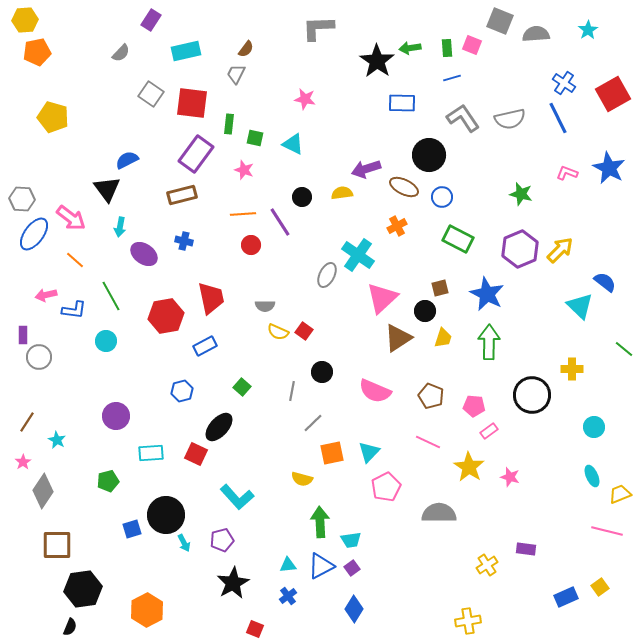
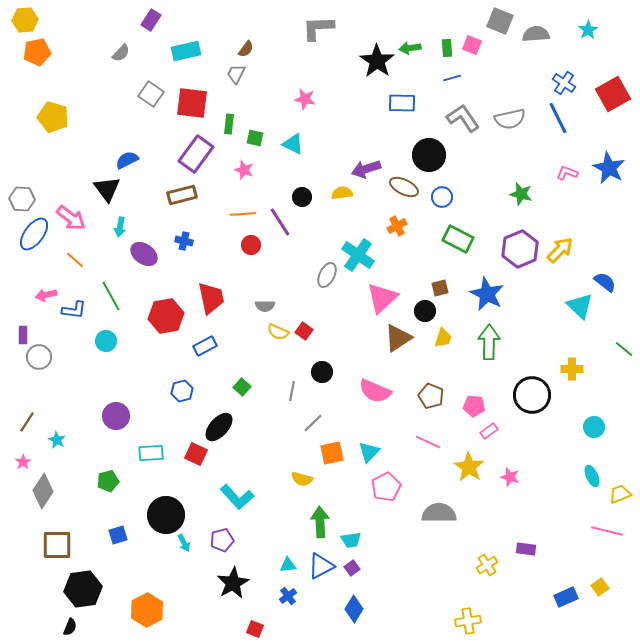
blue square at (132, 529): moved 14 px left, 6 px down
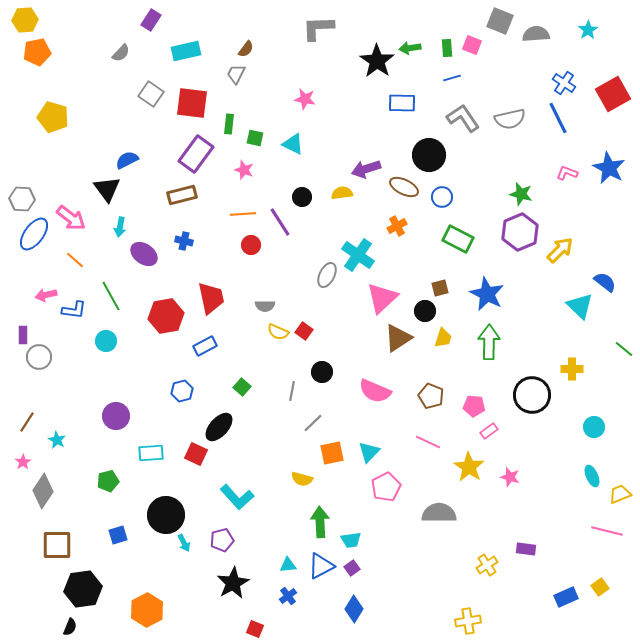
purple hexagon at (520, 249): moved 17 px up
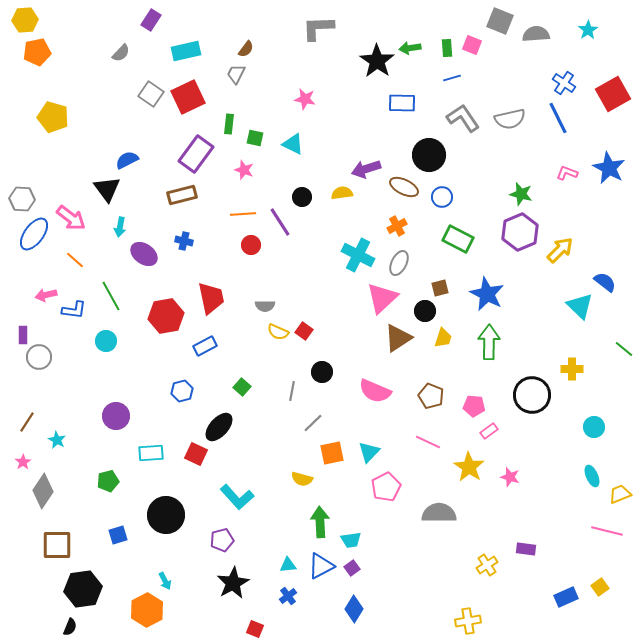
red square at (192, 103): moved 4 px left, 6 px up; rotated 32 degrees counterclockwise
cyan cross at (358, 255): rotated 8 degrees counterclockwise
gray ellipse at (327, 275): moved 72 px right, 12 px up
cyan arrow at (184, 543): moved 19 px left, 38 px down
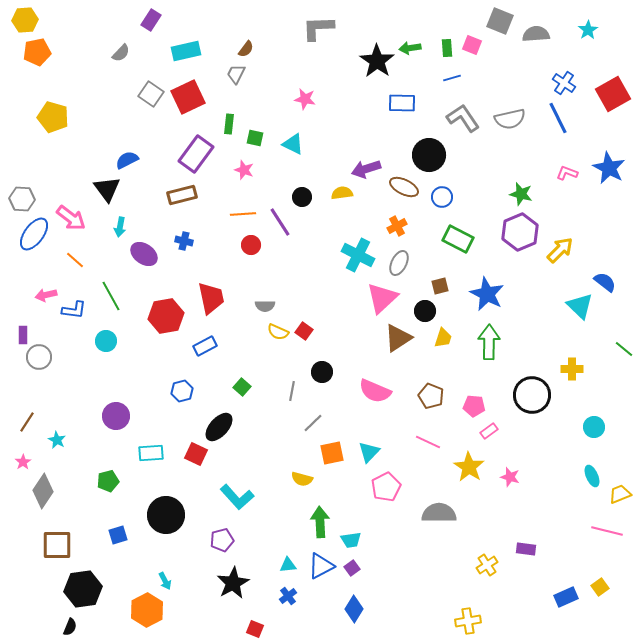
brown square at (440, 288): moved 2 px up
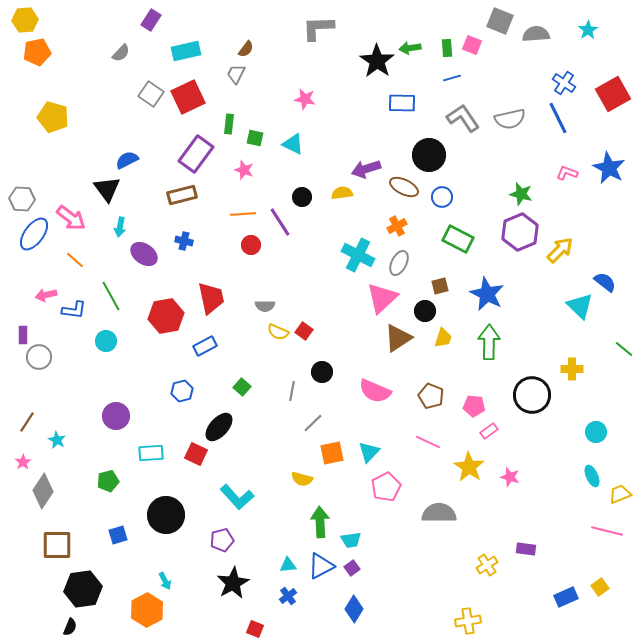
cyan circle at (594, 427): moved 2 px right, 5 px down
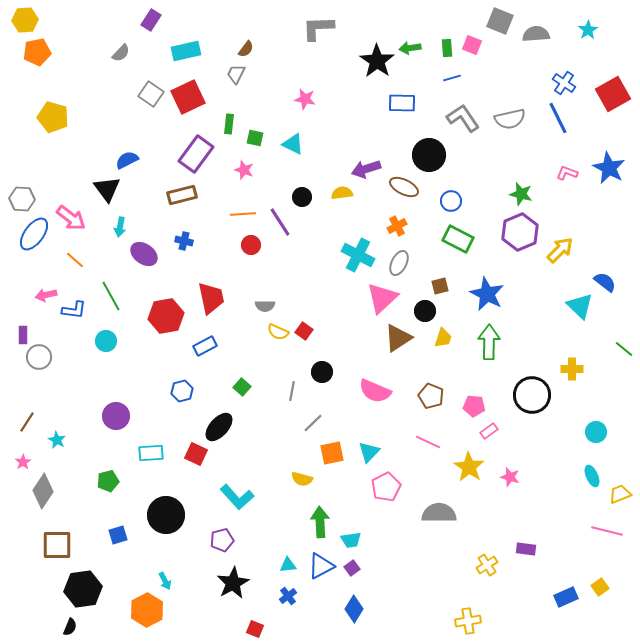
blue circle at (442, 197): moved 9 px right, 4 px down
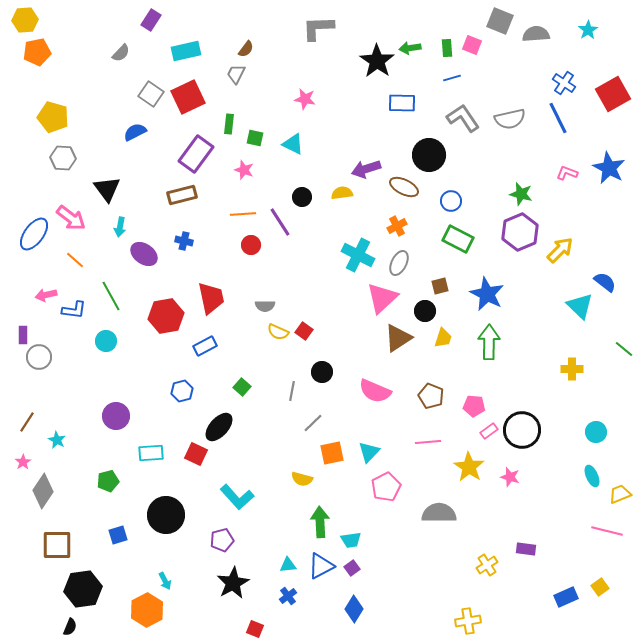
blue semicircle at (127, 160): moved 8 px right, 28 px up
gray hexagon at (22, 199): moved 41 px right, 41 px up
black circle at (532, 395): moved 10 px left, 35 px down
pink line at (428, 442): rotated 30 degrees counterclockwise
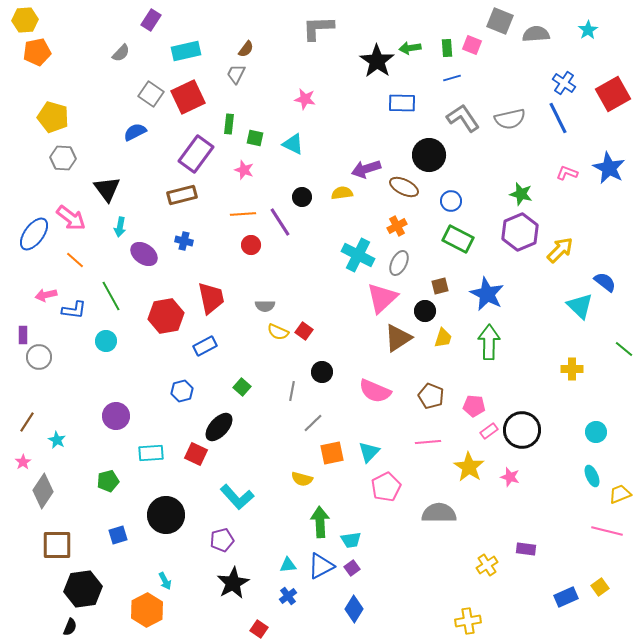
red square at (255, 629): moved 4 px right; rotated 12 degrees clockwise
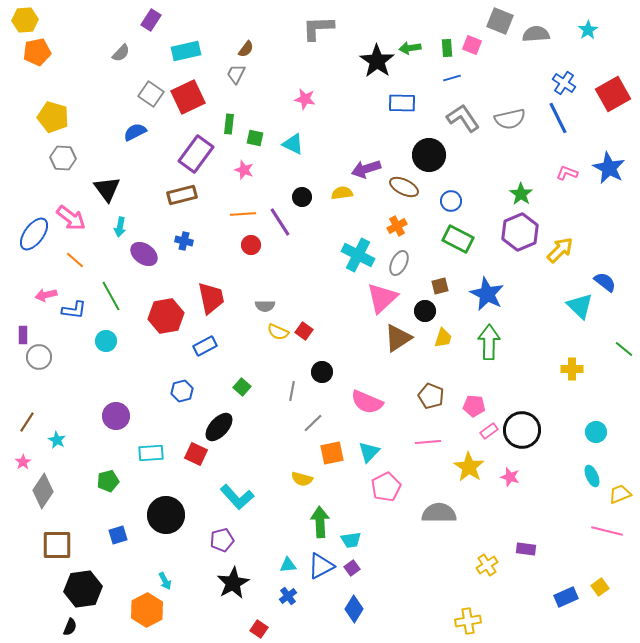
green star at (521, 194): rotated 20 degrees clockwise
pink semicircle at (375, 391): moved 8 px left, 11 px down
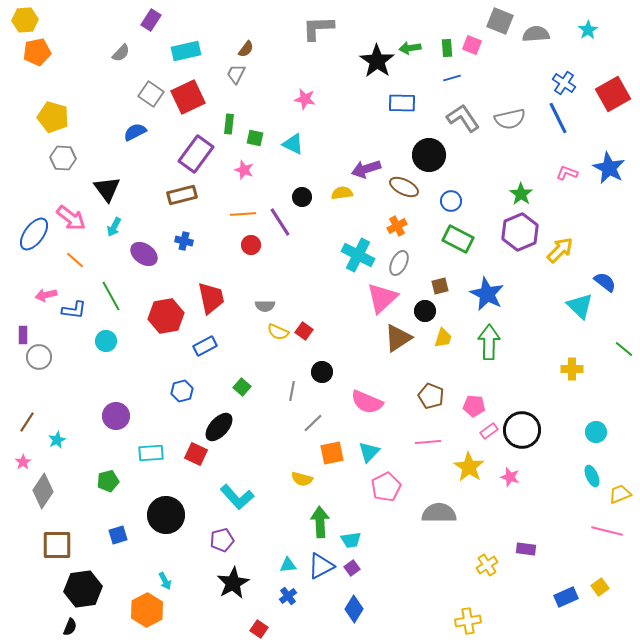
cyan arrow at (120, 227): moved 6 px left; rotated 18 degrees clockwise
cyan star at (57, 440): rotated 18 degrees clockwise
